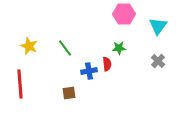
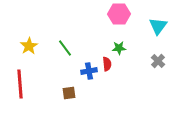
pink hexagon: moved 5 px left
yellow star: rotated 18 degrees clockwise
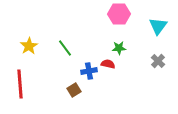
red semicircle: moved 1 px right; rotated 72 degrees counterclockwise
brown square: moved 5 px right, 3 px up; rotated 24 degrees counterclockwise
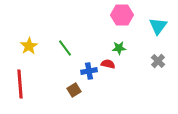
pink hexagon: moved 3 px right, 1 px down
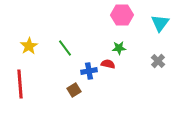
cyan triangle: moved 2 px right, 3 px up
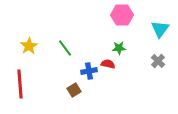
cyan triangle: moved 6 px down
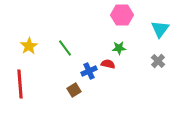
blue cross: rotated 14 degrees counterclockwise
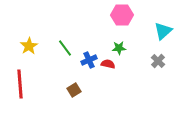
cyan triangle: moved 3 px right, 2 px down; rotated 12 degrees clockwise
blue cross: moved 11 px up
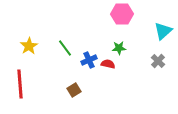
pink hexagon: moved 1 px up
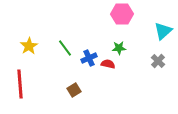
blue cross: moved 2 px up
